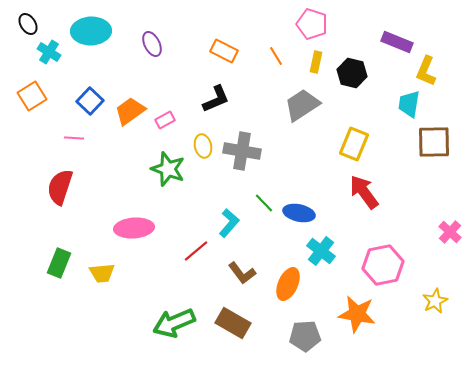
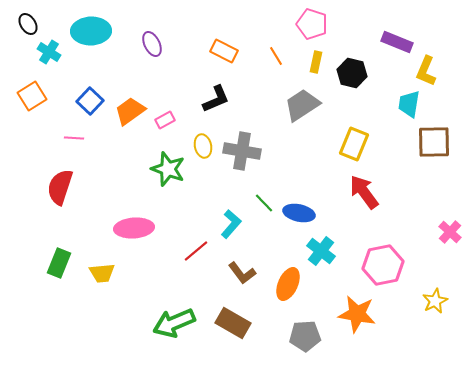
cyan L-shape at (229, 223): moved 2 px right, 1 px down
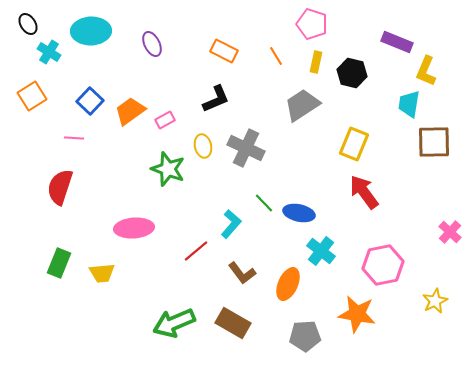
gray cross at (242, 151): moved 4 px right, 3 px up; rotated 15 degrees clockwise
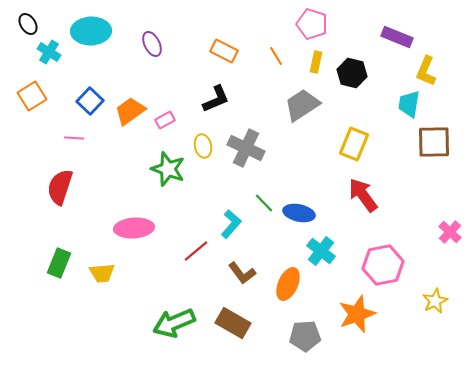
purple rectangle at (397, 42): moved 5 px up
red arrow at (364, 192): moved 1 px left, 3 px down
orange star at (357, 314): rotated 30 degrees counterclockwise
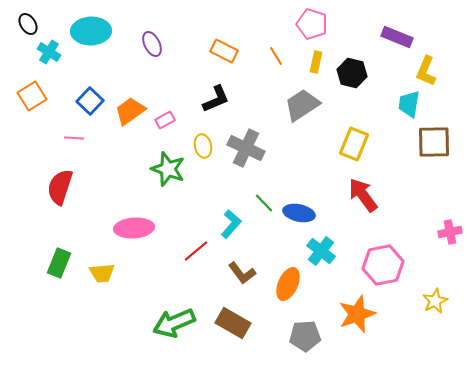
pink cross at (450, 232): rotated 35 degrees clockwise
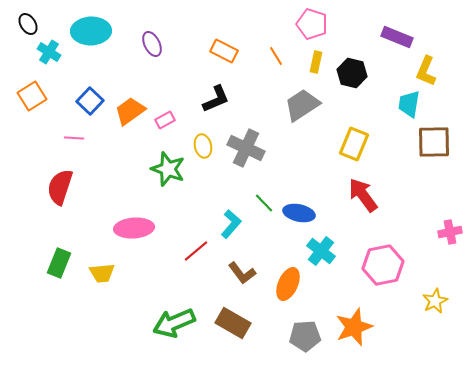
orange star at (357, 314): moved 3 px left, 13 px down
